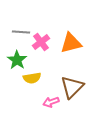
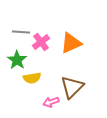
orange triangle: rotated 10 degrees counterclockwise
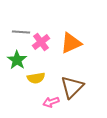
yellow semicircle: moved 4 px right
